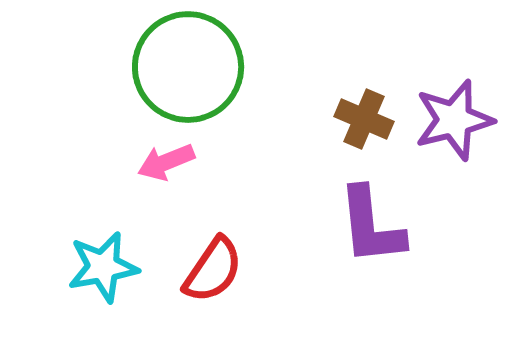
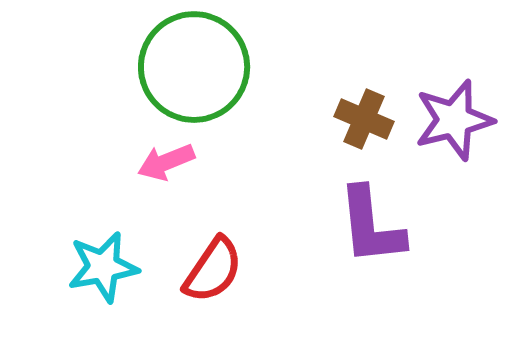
green circle: moved 6 px right
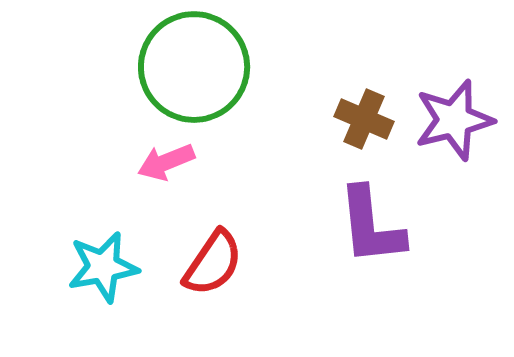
red semicircle: moved 7 px up
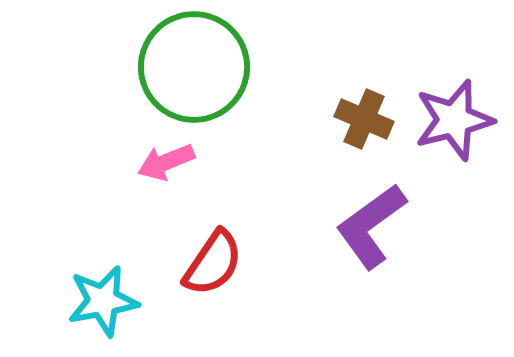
purple L-shape: rotated 60 degrees clockwise
cyan star: moved 34 px down
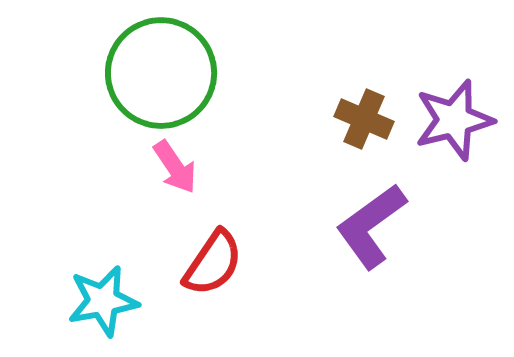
green circle: moved 33 px left, 6 px down
pink arrow: moved 9 px right, 5 px down; rotated 102 degrees counterclockwise
